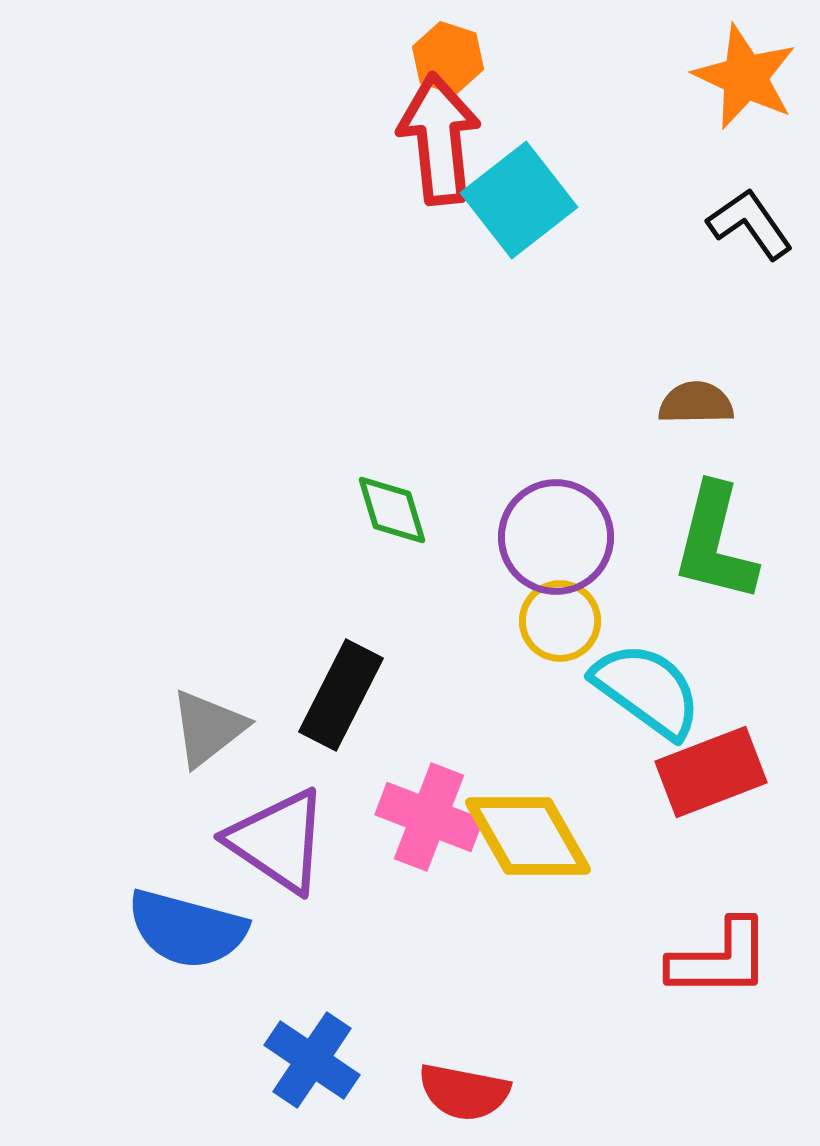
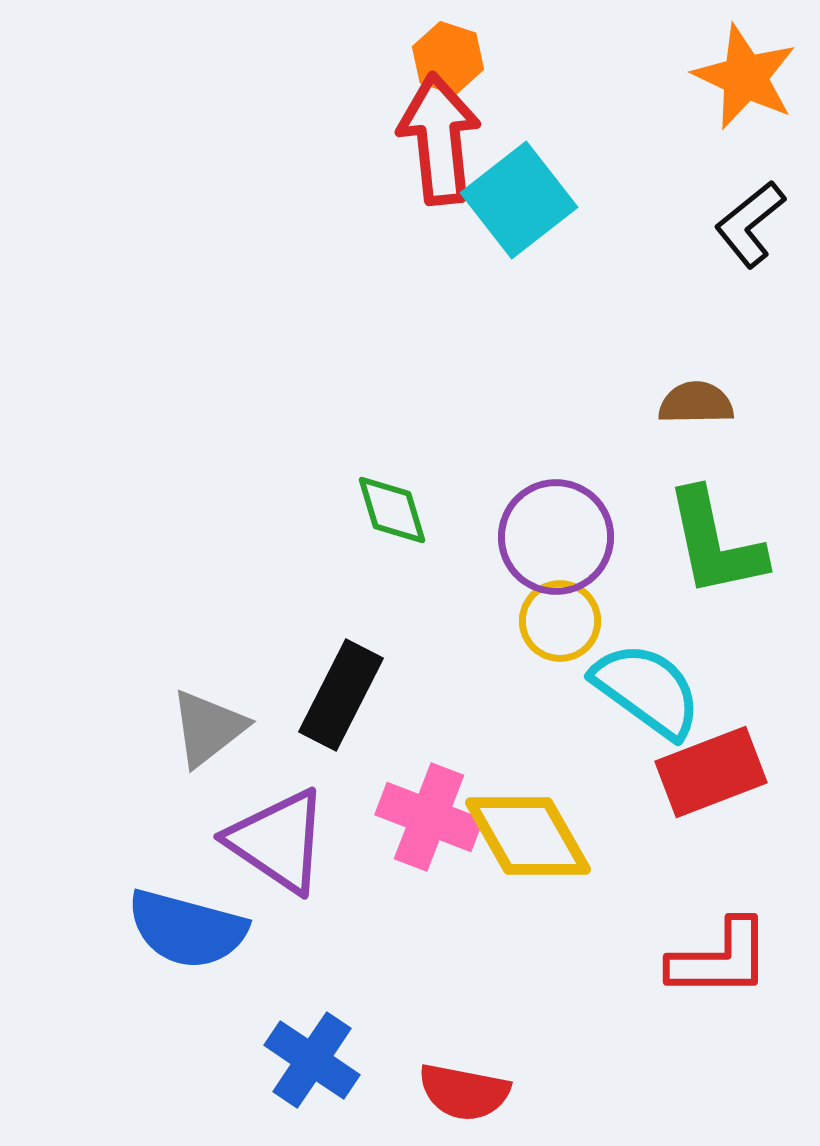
black L-shape: rotated 94 degrees counterclockwise
green L-shape: rotated 26 degrees counterclockwise
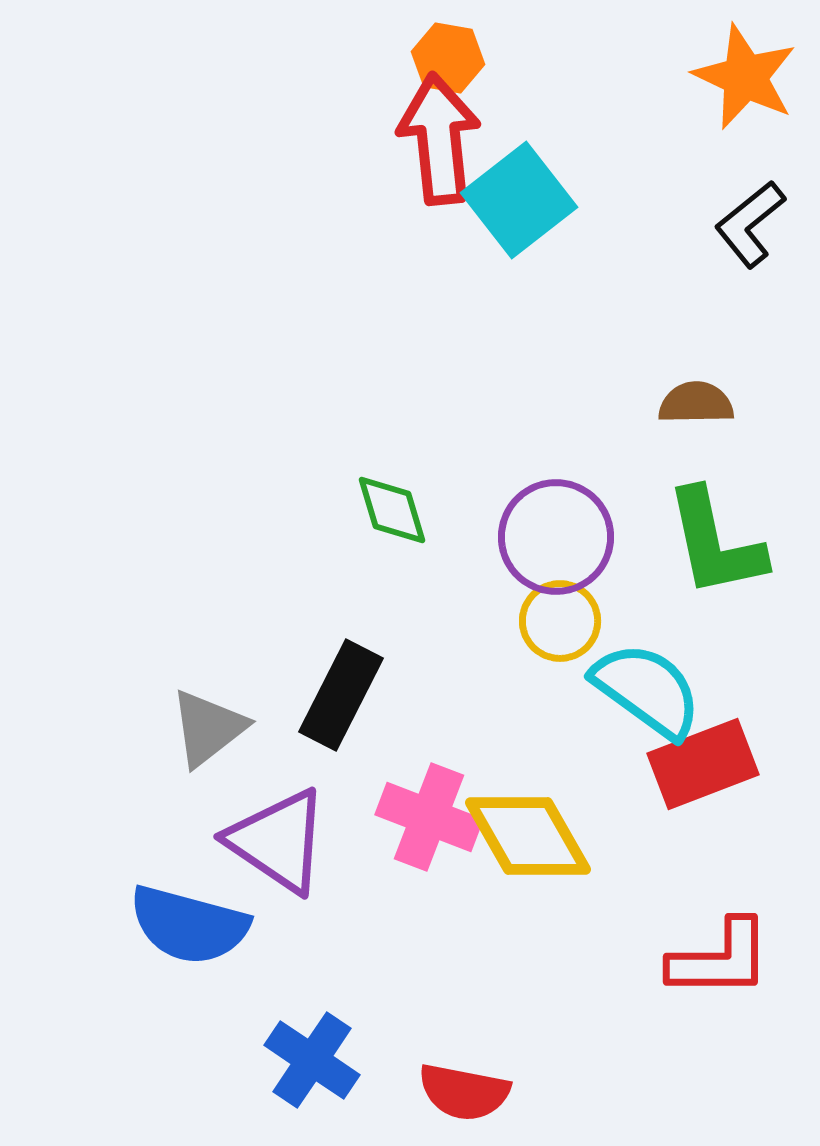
orange hexagon: rotated 8 degrees counterclockwise
red rectangle: moved 8 px left, 8 px up
blue semicircle: moved 2 px right, 4 px up
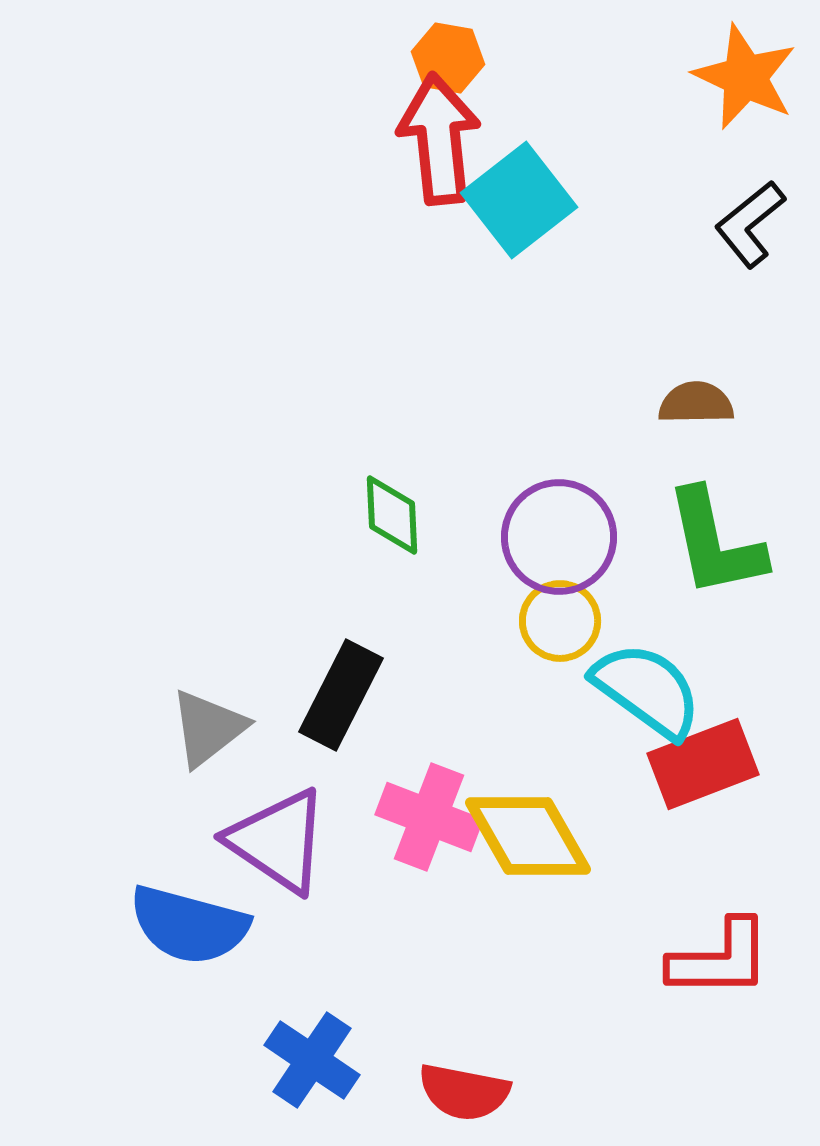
green diamond: moved 5 px down; rotated 14 degrees clockwise
purple circle: moved 3 px right
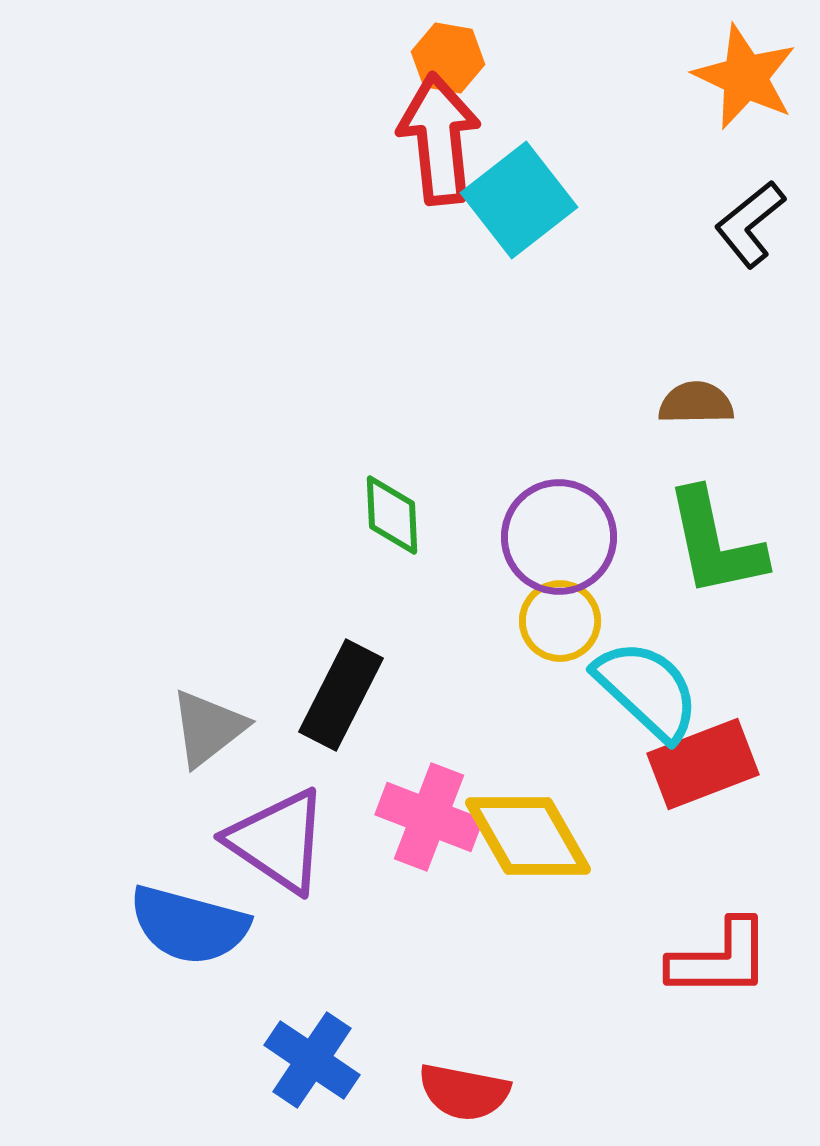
cyan semicircle: rotated 7 degrees clockwise
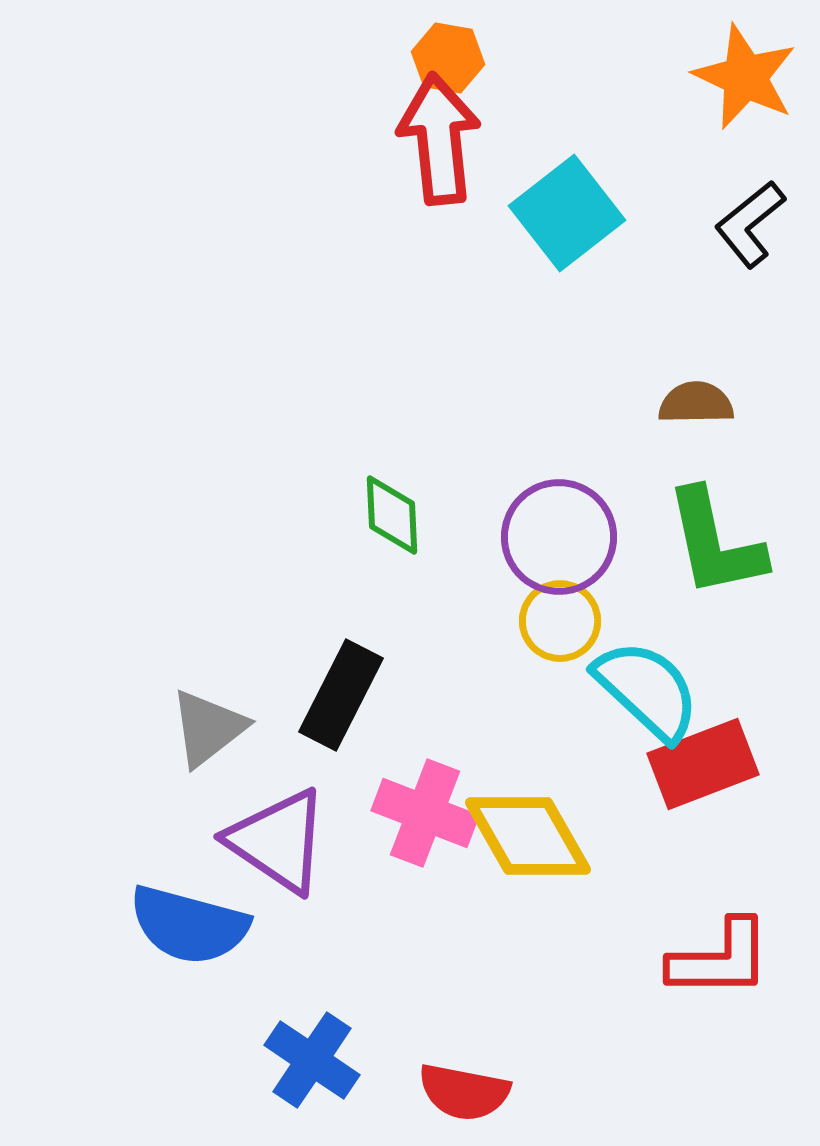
cyan square: moved 48 px right, 13 px down
pink cross: moved 4 px left, 4 px up
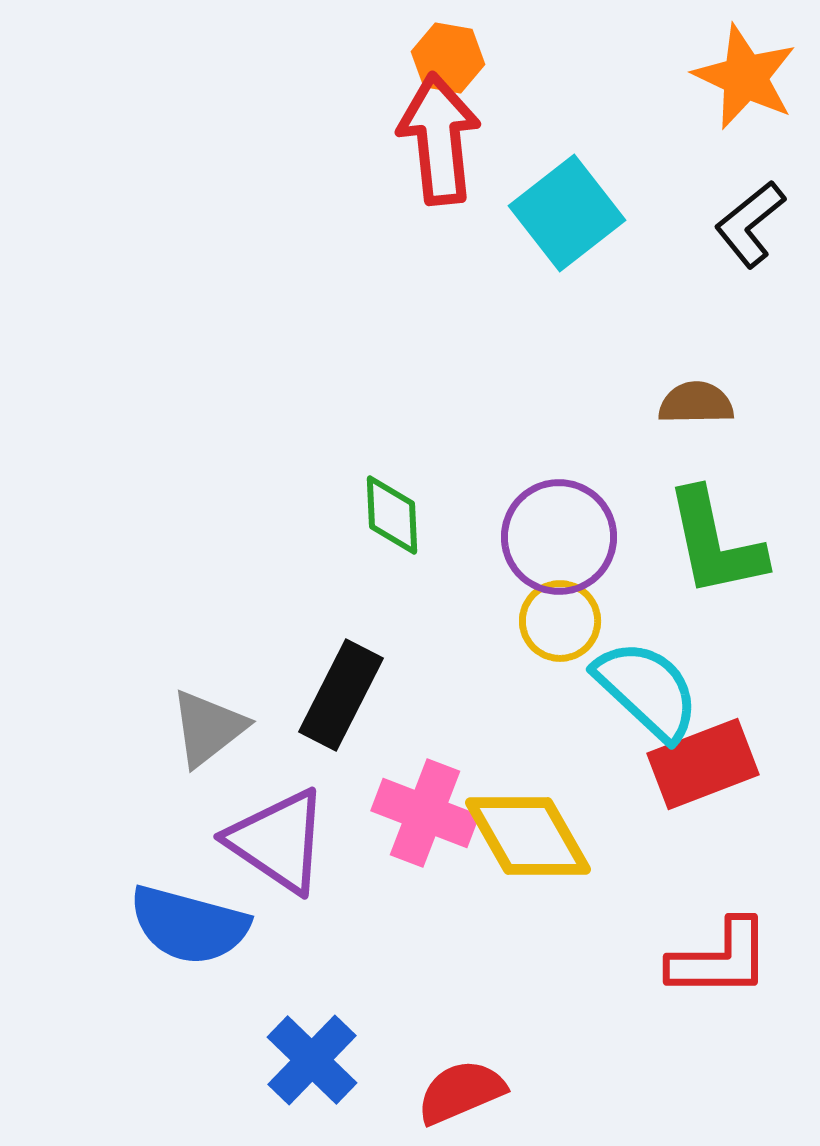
blue cross: rotated 10 degrees clockwise
red semicircle: moved 3 px left; rotated 146 degrees clockwise
